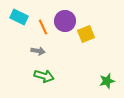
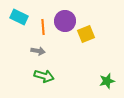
orange line: rotated 21 degrees clockwise
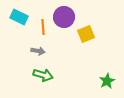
purple circle: moved 1 px left, 4 px up
green arrow: moved 1 px left, 1 px up
green star: rotated 14 degrees counterclockwise
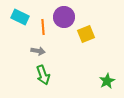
cyan rectangle: moved 1 px right
green arrow: rotated 54 degrees clockwise
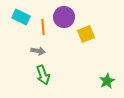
cyan rectangle: moved 1 px right
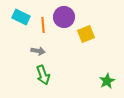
orange line: moved 2 px up
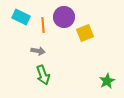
yellow square: moved 1 px left, 1 px up
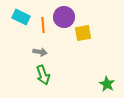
yellow square: moved 2 px left; rotated 12 degrees clockwise
gray arrow: moved 2 px right, 1 px down
green star: moved 3 px down; rotated 14 degrees counterclockwise
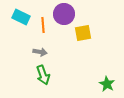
purple circle: moved 3 px up
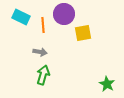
green arrow: rotated 144 degrees counterclockwise
